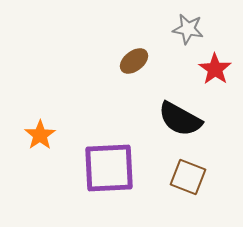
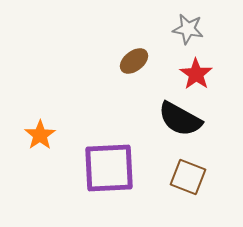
red star: moved 19 px left, 5 px down
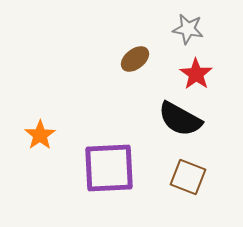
brown ellipse: moved 1 px right, 2 px up
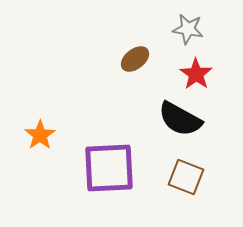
brown square: moved 2 px left
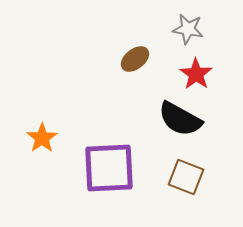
orange star: moved 2 px right, 3 px down
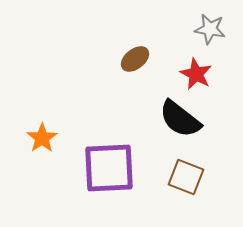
gray star: moved 22 px right
red star: rotated 8 degrees counterclockwise
black semicircle: rotated 9 degrees clockwise
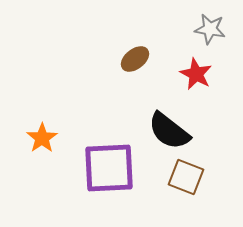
black semicircle: moved 11 px left, 12 px down
